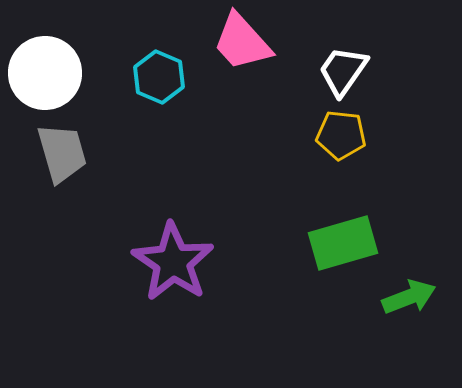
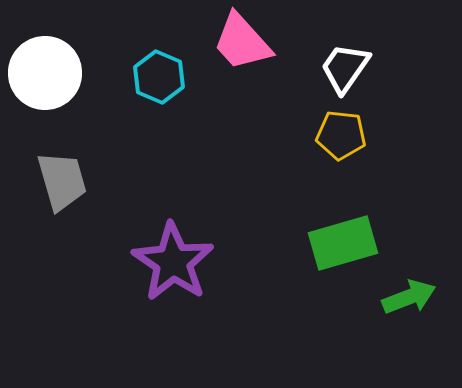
white trapezoid: moved 2 px right, 3 px up
gray trapezoid: moved 28 px down
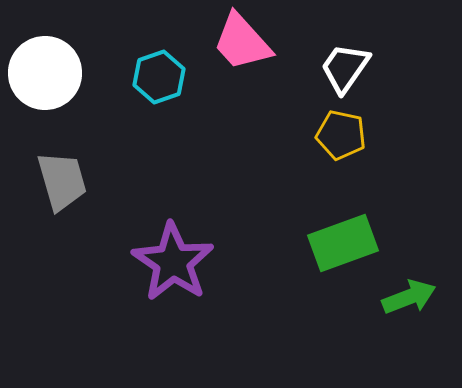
cyan hexagon: rotated 18 degrees clockwise
yellow pentagon: rotated 6 degrees clockwise
green rectangle: rotated 4 degrees counterclockwise
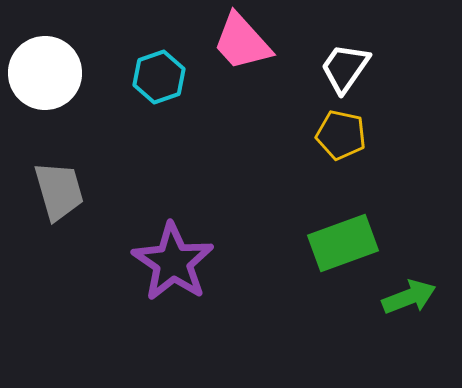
gray trapezoid: moved 3 px left, 10 px down
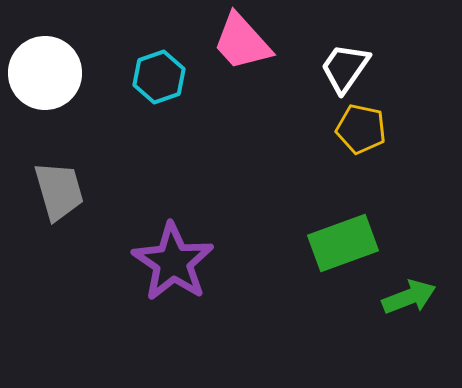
yellow pentagon: moved 20 px right, 6 px up
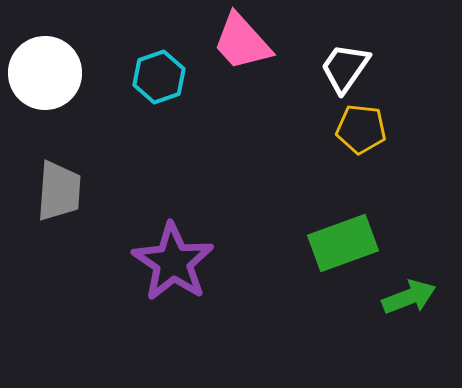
yellow pentagon: rotated 6 degrees counterclockwise
gray trapezoid: rotated 20 degrees clockwise
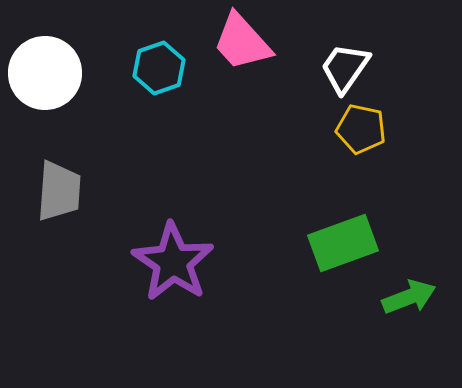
cyan hexagon: moved 9 px up
yellow pentagon: rotated 6 degrees clockwise
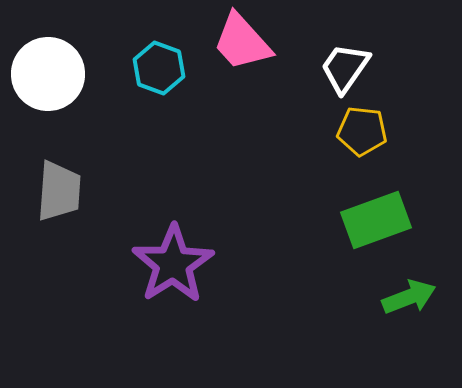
cyan hexagon: rotated 21 degrees counterclockwise
white circle: moved 3 px right, 1 px down
yellow pentagon: moved 1 px right, 2 px down; rotated 6 degrees counterclockwise
green rectangle: moved 33 px right, 23 px up
purple star: moved 2 px down; rotated 6 degrees clockwise
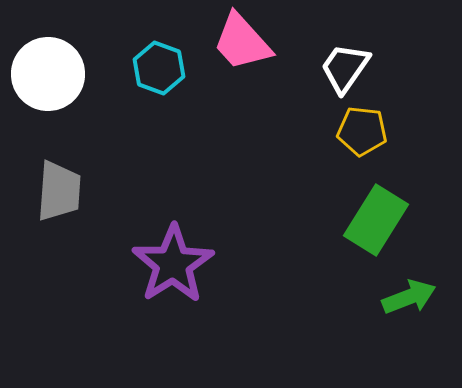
green rectangle: rotated 38 degrees counterclockwise
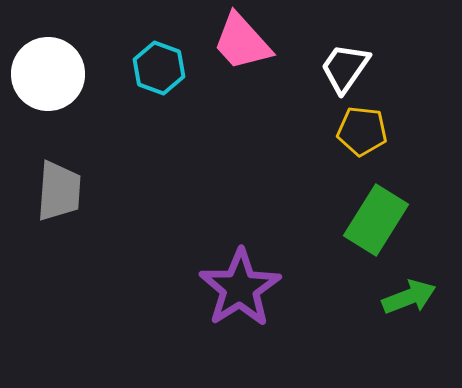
purple star: moved 67 px right, 24 px down
